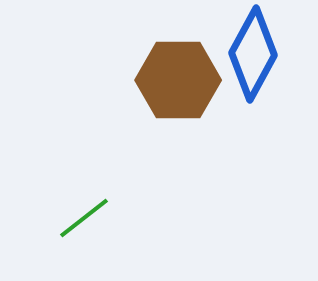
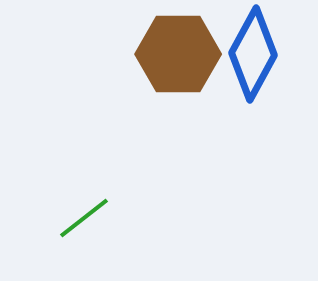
brown hexagon: moved 26 px up
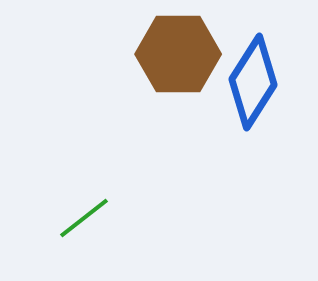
blue diamond: moved 28 px down; rotated 4 degrees clockwise
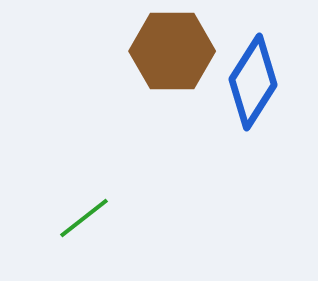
brown hexagon: moved 6 px left, 3 px up
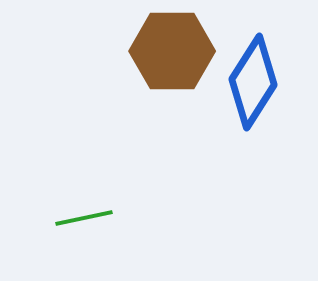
green line: rotated 26 degrees clockwise
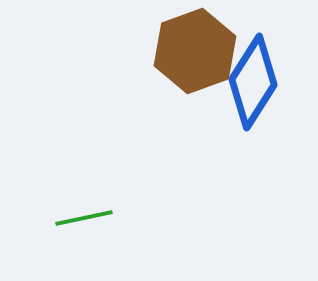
brown hexagon: moved 23 px right; rotated 20 degrees counterclockwise
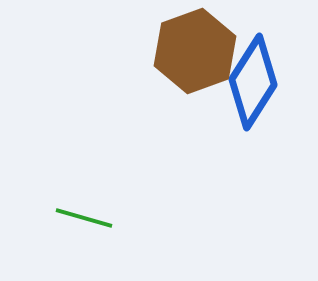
green line: rotated 28 degrees clockwise
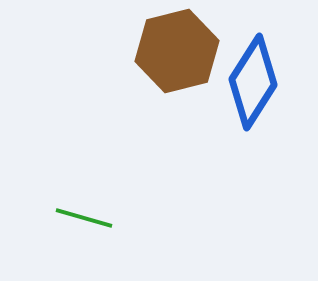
brown hexagon: moved 18 px left; rotated 6 degrees clockwise
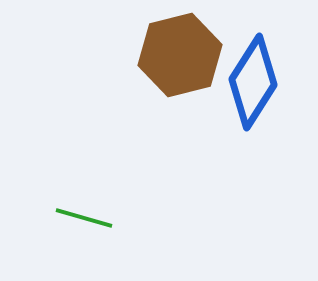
brown hexagon: moved 3 px right, 4 px down
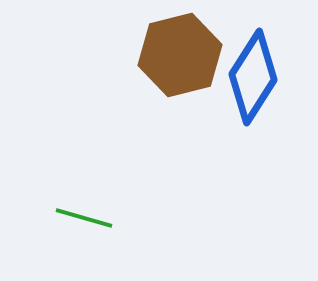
blue diamond: moved 5 px up
